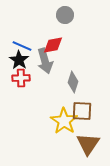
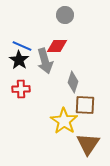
red diamond: moved 4 px right, 1 px down; rotated 10 degrees clockwise
red cross: moved 11 px down
brown square: moved 3 px right, 6 px up
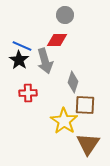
red diamond: moved 6 px up
red cross: moved 7 px right, 4 px down
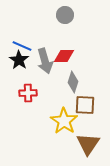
red diamond: moved 7 px right, 16 px down
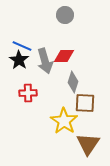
brown square: moved 2 px up
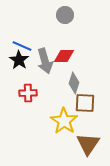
gray diamond: moved 1 px right, 1 px down
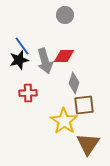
blue line: rotated 30 degrees clockwise
black star: rotated 24 degrees clockwise
brown square: moved 1 px left, 2 px down; rotated 10 degrees counterclockwise
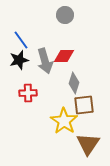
blue line: moved 1 px left, 6 px up
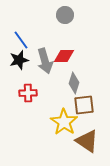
yellow star: moved 1 px down
brown triangle: moved 1 px left, 3 px up; rotated 30 degrees counterclockwise
